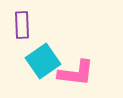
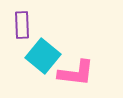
cyan square: moved 5 px up; rotated 16 degrees counterclockwise
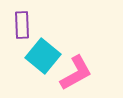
pink L-shape: rotated 36 degrees counterclockwise
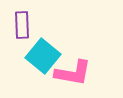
pink L-shape: moved 3 px left; rotated 39 degrees clockwise
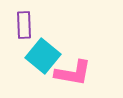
purple rectangle: moved 2 px right
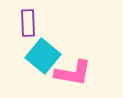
purple rectangle: moved 4 px right, 2 px up
